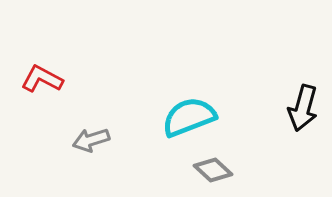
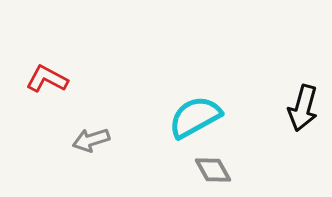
red L-shape: moved 5 px right
cyan semicircle: moved 6 px right; rotated 8 degrees counterclockwise
gray diamond: rotated 18 degrees clockwise
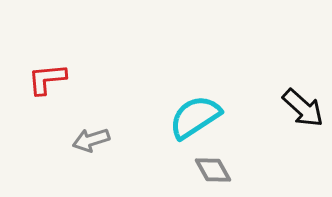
red L-shape: rotated 33 degrees counterclockwise
black arrow: rotated 63 degrees counterclockwise
cyan semicircle: rotated 4 degrees counterclockwise
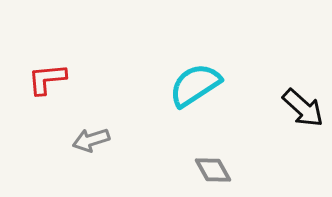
cyan semicircle: moved 32 px up
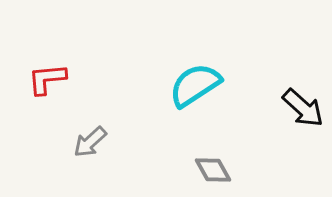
gray arrow: moved 1 px left, 2 px down; rotated 24 degrees counterclockwise
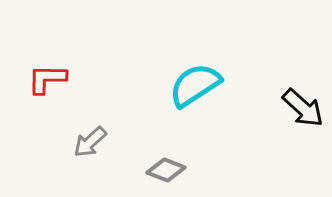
red L-shape: rotated 6 degrees clockwise
gray diamond: moved 47 px left; rotated 39 degrees counterclockwise
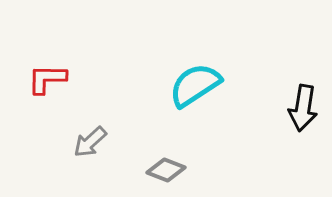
black arrow: rotated 57 degrees clockwise
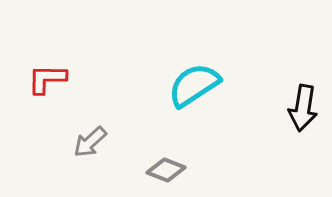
cyan semicircle: moved 1 px left
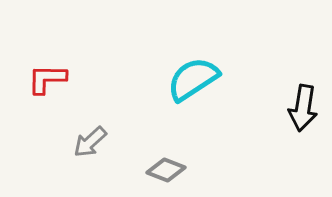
cyan semicircle: moved 1 px left, 6 px up
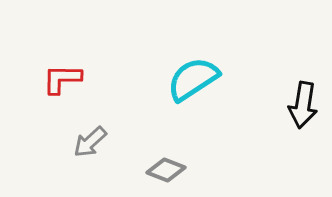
red L-shape: moved 15 px right
black arrow: moved 3 px up
